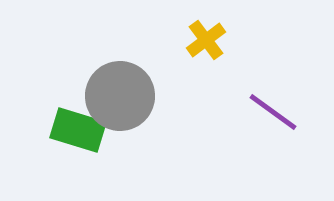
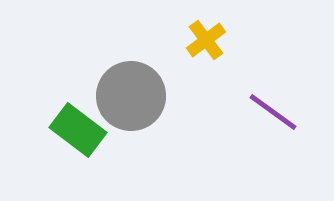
gray circle: moved 11 px right
green rectangle: rotated 20 degrees clockwise
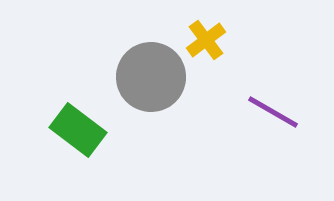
gray circle: moved 20 px right, 19 px up
purple line: rotated 6 degrees counterclockwise
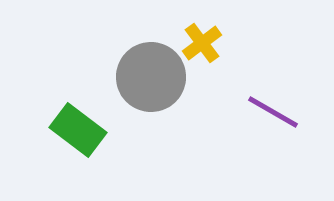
yellow cross: moved 4 px left, 3 px down
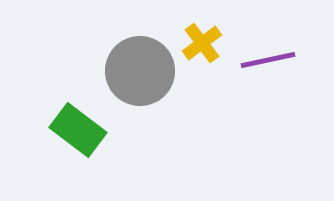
gray circle: moved 11 px left, 6 px up
purple line: moved 5 px left, 52 px up; rotated 42 degrees counterclockwise
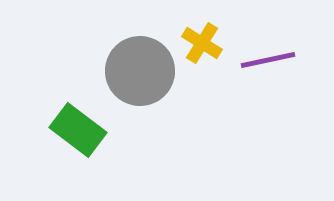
yellow cross: rotated 21 degrees counterclockwise
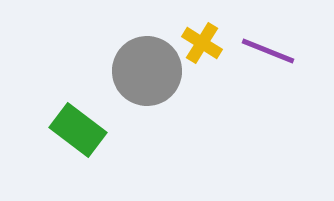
purple line: moved 9 px up; rotated 34 degrees clockwise
gray circle: moved 7 px right
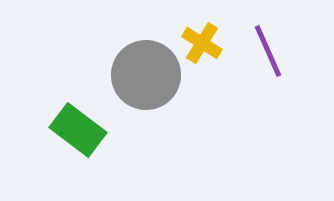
purple line: rotated 44 degrees clockwise
gray circle: moved 1 px left, 4 px down
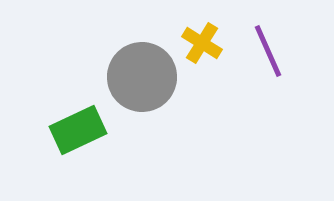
gray circle: moved 4 px left, 2 px down
green rectangle: rotated 62 degrees counterclockwise
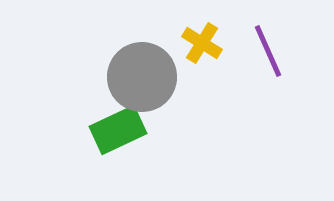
green rectangle: moved 40 px right
